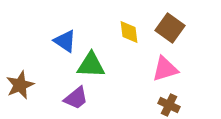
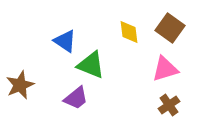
green triangle: rotated 20 degrees clockwise
brown cross: rotated 30 degrees clockwise
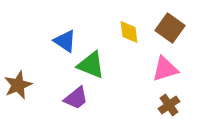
brown star: moved 2 px left
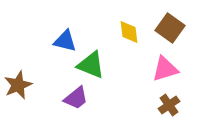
blue triangle: rotated 20 degrees counterclockwise
